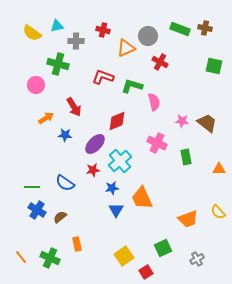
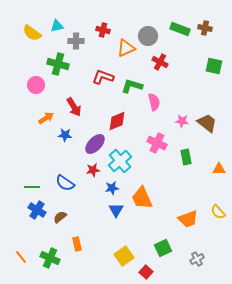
red square at (146, 272): rotated 16 degrees counterclockwise
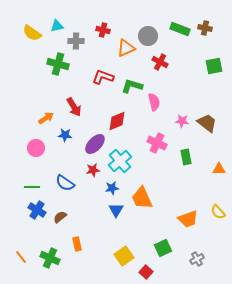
green square at (214, 66): rotated 24 degrees counterclockwise
pink circle at (36, 85): moved 63 px down
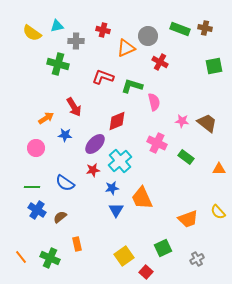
green rectangle at (186, 157): rotated 42 degrees counterclockwise
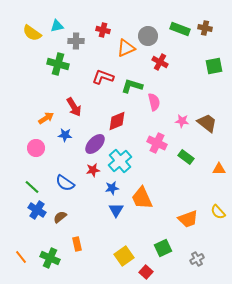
green line at (32, 187): rotated 42 degrees clockwise
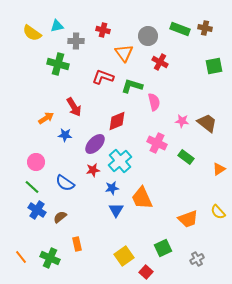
orange triangle at (126, 48): moved 2 px left, 5 px down; rotated 42 degrees counterclockwise
pink circle at (36, 148): moved 14 px down
orange triangle at (219, 169): rotated 32 degrees counterclockwise
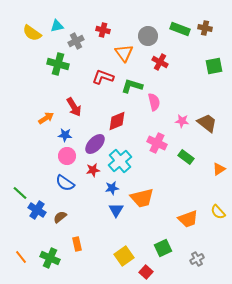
gray cross at (76, 41): rotated 28 degrees counterclockwise
pink circle at (36, 162): moved 31 px right, 6 px up
green line at (32, 187): moved 12 px left, 6 px down
orange trapezoid at (142, 198): rotated 80 degrees counterclockwise
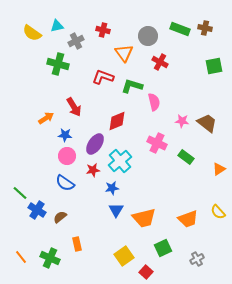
purple ellipse at (95, 144): rotated 10 degrees counterclockwise
orange trapezoid at (142, 198): moved 2 px right, 20 px down
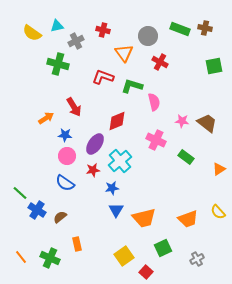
pink cross at (157, 143): moved 1 px left, 3 px up
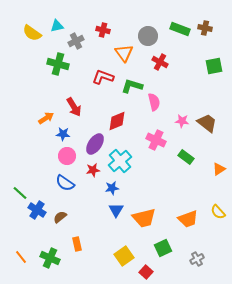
blue star at (65, 135): moved 2 px left, 1 px up
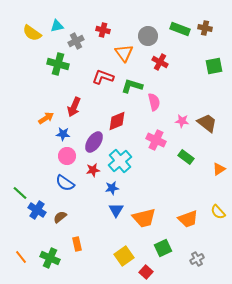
red arrow at (74, 107): rotated 54 degrees clockwise
purple ellipse at (95, 144): moved 1 px left, 2 px up
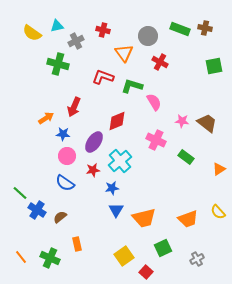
pink semicircle at (154, 102): rotated 18 degrees counterclockwise
